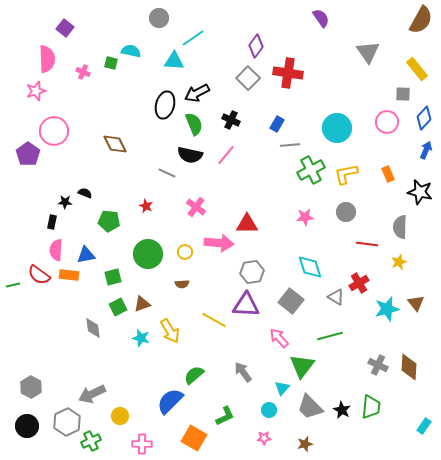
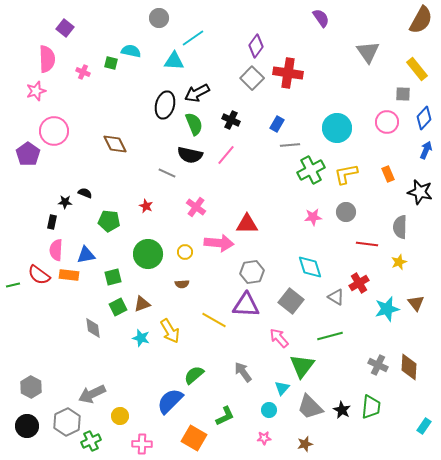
gray square at (248, 78): moved 4 px right
pink star at (305, 217): moved 8 px right
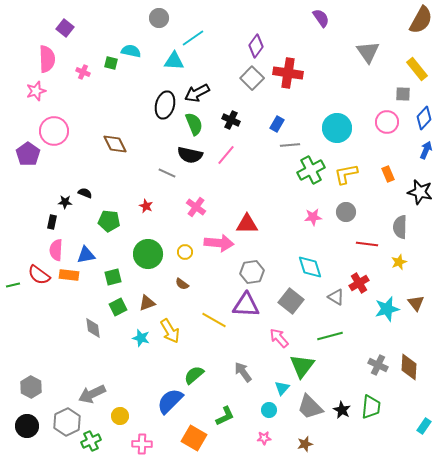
brown semicircle at (182, 284): rotated 40 degrees clockwise
brown triangle at (142, 304): moved 5 px right, 1 px up
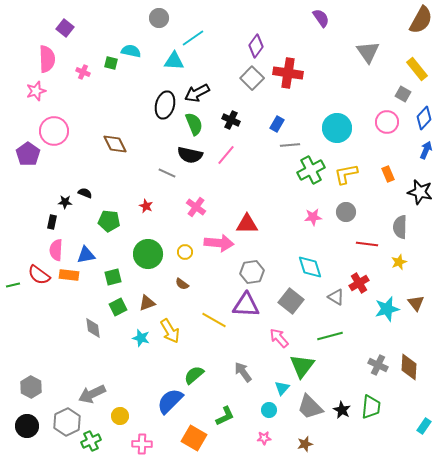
gray square at (403, 94): rotated 28 degrees clockwise
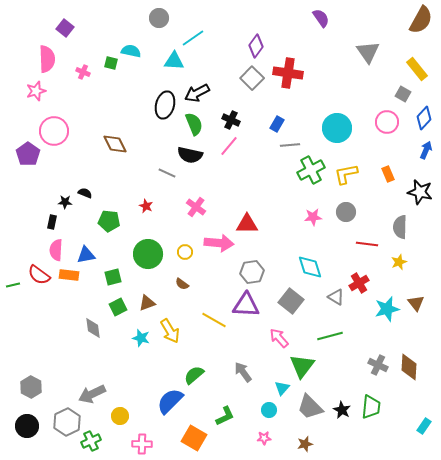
pink line at (226, 155): moved 3 px right, 9 px up
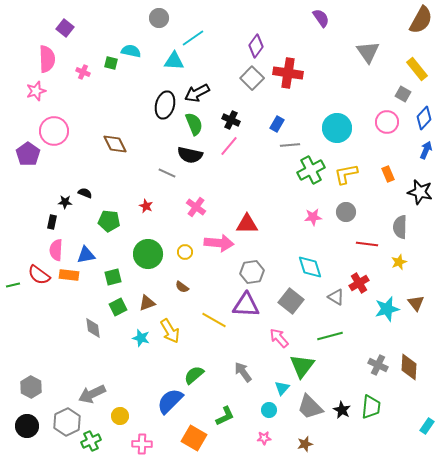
brown semicircle at (182, 284): moved 3 px down
cyan rectangle at (424, 426): moved 3 px right
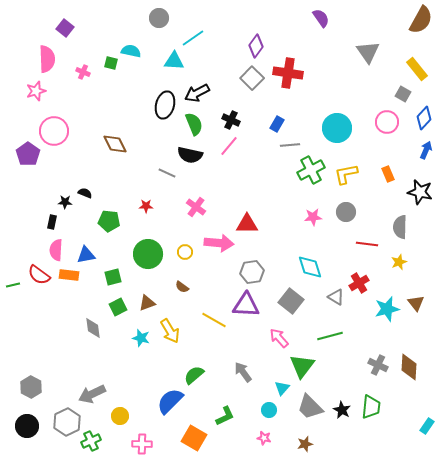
red star at (146, 206): rotated 24 degrees counterclockwise
pink star at (264, 438): rotated 16 degrees clockwise
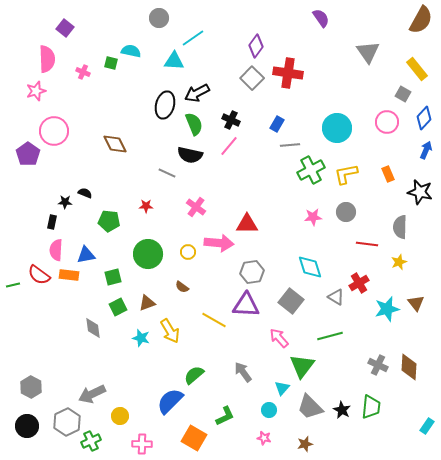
yellow circle at (185, 252): moved 3 px right
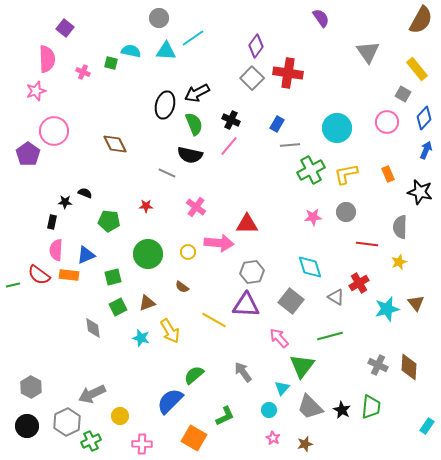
cyan triangle at (174, 61): moved 8 px left, 10 px up
blue triangle at (86, 255): rotated 12 degrees counterclockwise
pink star at (264, 438): moved 9 px right; rotated 16 degrees clockwise
